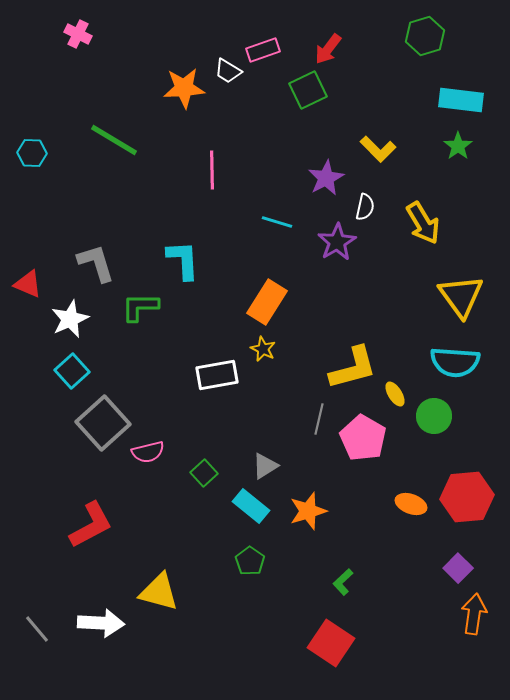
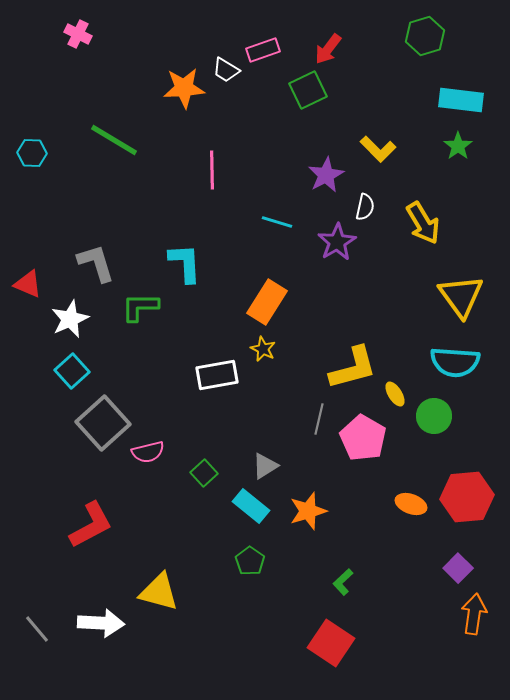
white trapezoid at (228, 71): moved 2 px left, 1 px up
purple star at (326, 178): moved 3 px up
cyan L-shape at (183, 260): moved 2 px right, 3 px down
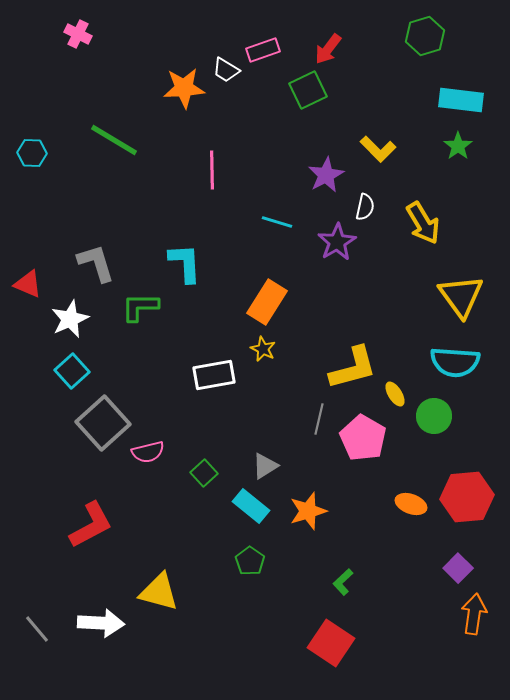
white rectangle at (217, 375): moved 3 px left
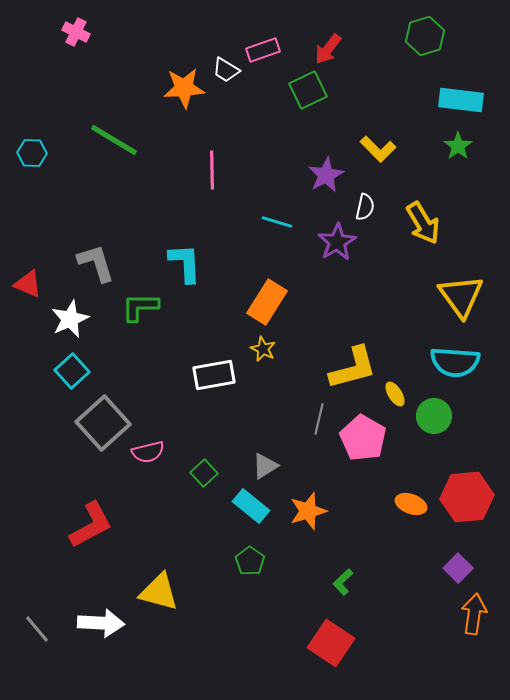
pink cross at (78, 34): moved 2 px left, 2 px up
